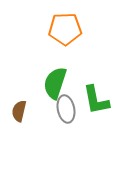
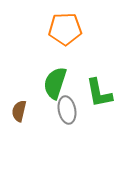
green L-shape: moved 3 px right, 7 px up
gray ellipse: moved 1 px right, 1 px down
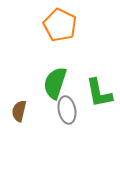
orange pentagon: moved 5 px left, 4 px up; rotated 28 degrees clockwise
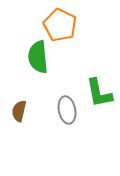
green semicircle: moved 17 px left, 26 px up; rotated 24 degrees counterclockwise
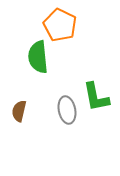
green L-shape: moved 3 px left, 4 px down
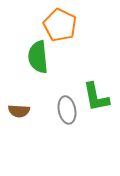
brown semicircle: rotated 100 degrees counterclockwise
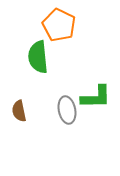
orange pentagon: moved 1 px left
green L-shape: rotated 80 degrees counterclockwise
brown semicircle: rotated 75 degrees clockwise
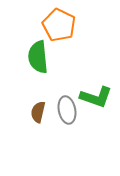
green L-shape: rotated 20 degrees clockwise
brown semicircle: moved 19 px right, 1 px down; rotated 25 degrees clockwise
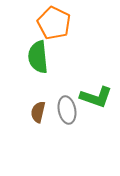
orange pentagon: moved 5 px left, 2 px up
